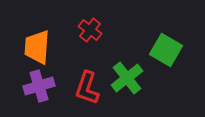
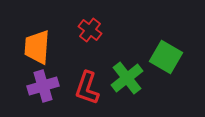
green square: moved 7 px down
purple cross: moved 4 px right
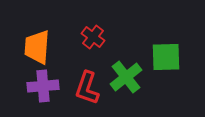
red cross: moved 3 px right, 7 px down
green square: rotated 32 degrees counterclockwise
green cross: moved 1 px left, 1 px up
purple cross: rotated 12 degrees clockwise
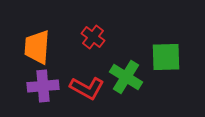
green cross: rotated 20 degrees counterclockwise
red L-shape: rotated 80 degrees counterclockwise
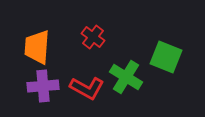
green square: rotated 24 degrees clockwise
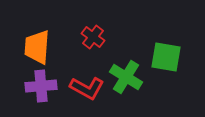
green square: rotated 12 degrees counterclockwise
purple cross: moved 2 px left
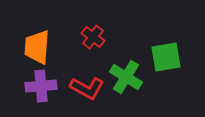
green square: rotated 20 degrees counterclockwise
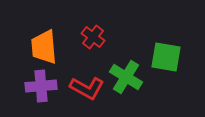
orange trapezoid: moved 7 px right; rotated 9 degrees counterclockwise
green square: rotated 20 degrees clockwise
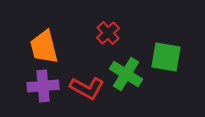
red cross: moved 15 px right, 4 px up; rotated 10 degrees clockwise
orange trapezoid: rotated 9 degrees counterclockwise
green cross: moved 3 px up
purple cross: moved 2 px right
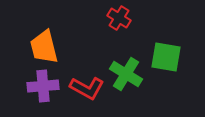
red cross: moved 11 px right, 15 px up; rotated 15 degrees counterclockwise
